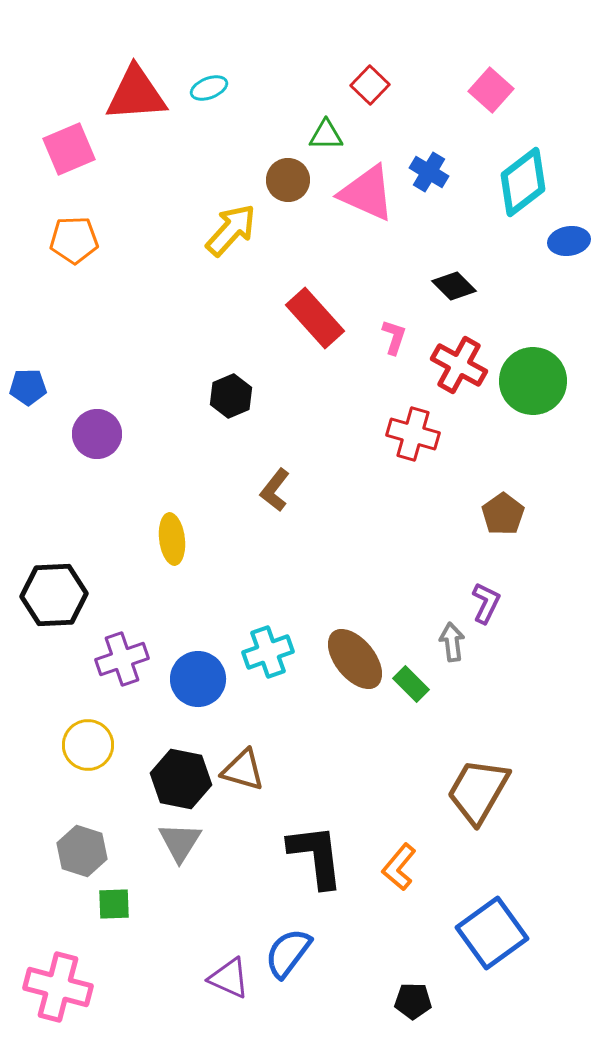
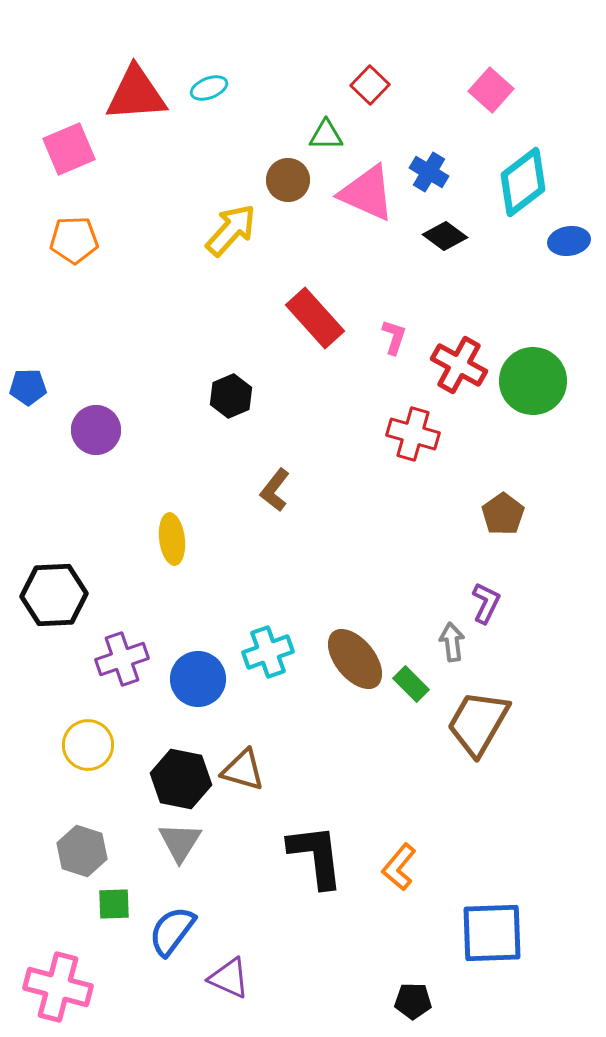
black diamond at (454, 286): moved 9 px left, 50 px up; rotated 9 degrees counterclockwise
purple circle at (97, 434): moved 1 px left, 4 px up
brown trapezoid at (478, 791): moved 68 px up
blue square at (492, 933): rotated 34 degrees clockwise
blue semicircle at (288, 953): moved 116 px left, 22 px up
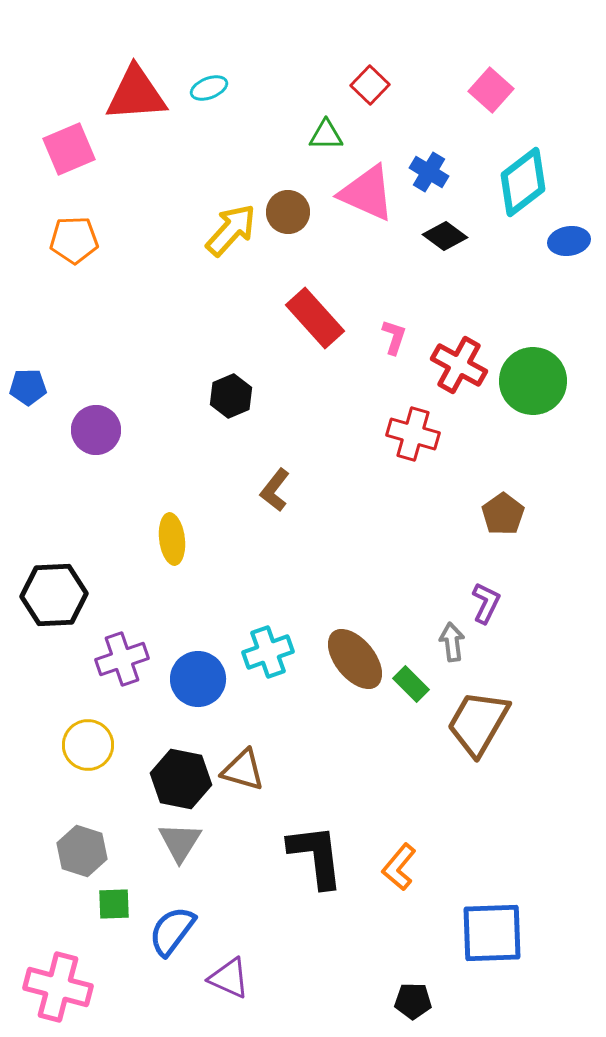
brown circle at (288, 180): moved 32 px down
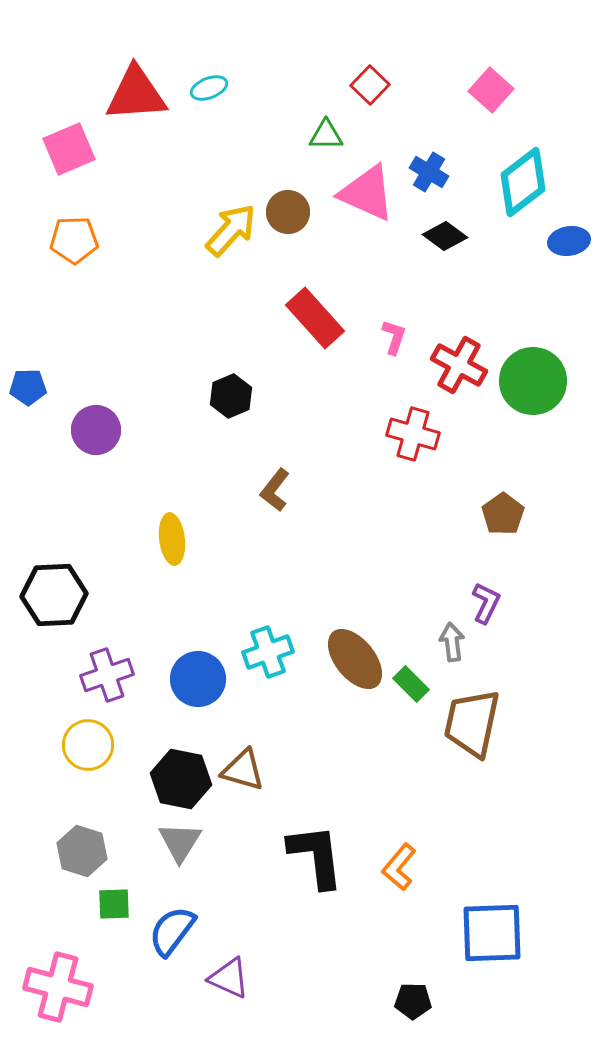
purple cross at (122, 659): moved 15 px left, 16 px down
brown trapezoid at (478, 723): moved 6 px left; rotated 18 degrees counterclockwise
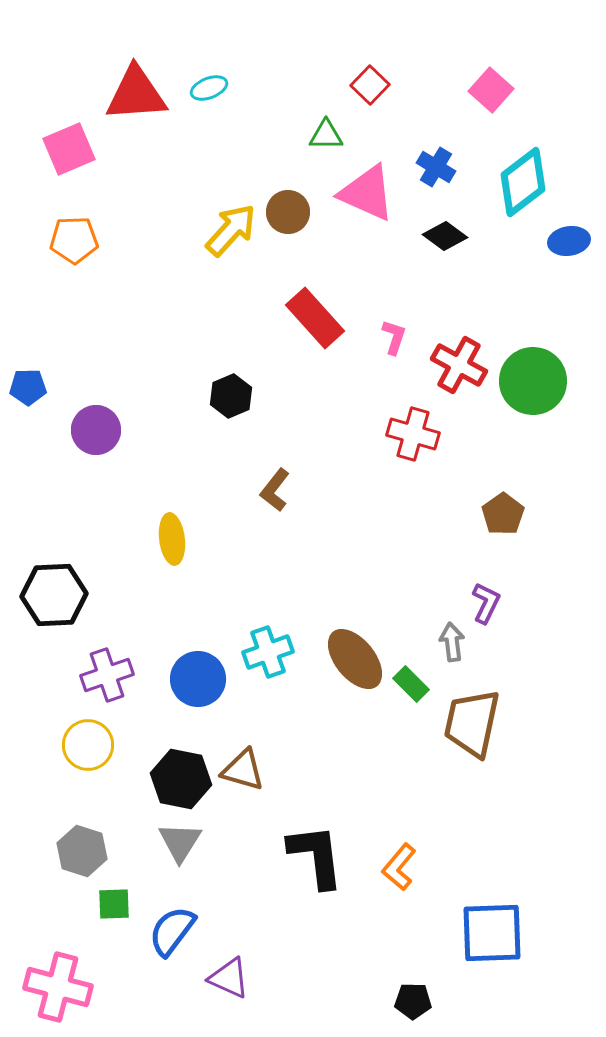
blue cross at (429, 172): moved 7 px right, 5 px up
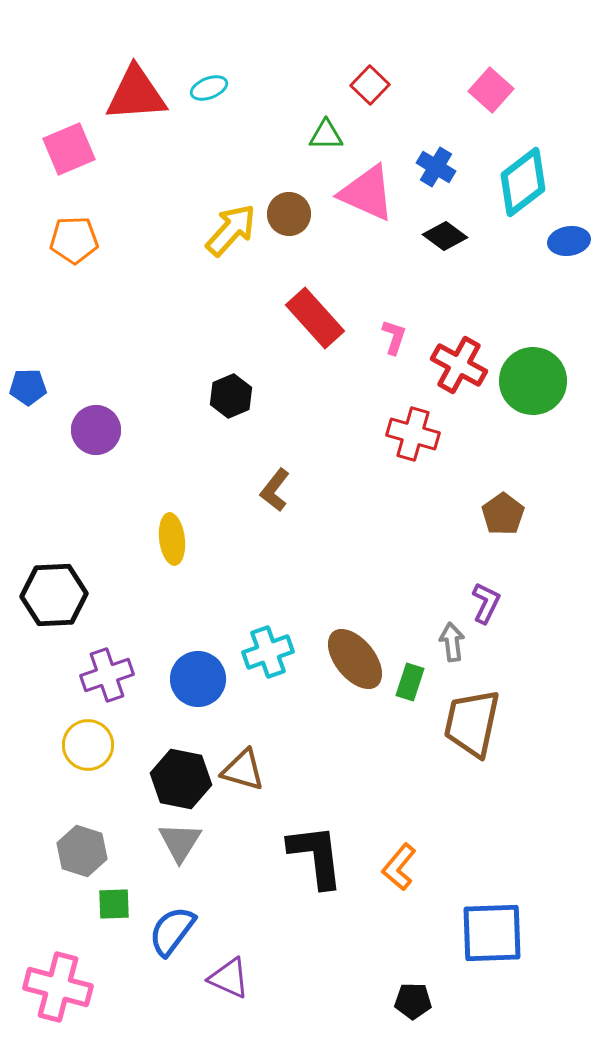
brown circle at (288, 212): moved 1 px right, 2 px down
green rectangle at (411, 684): moved 1 px left, 2 px up; rotated 63 degrees clockwise
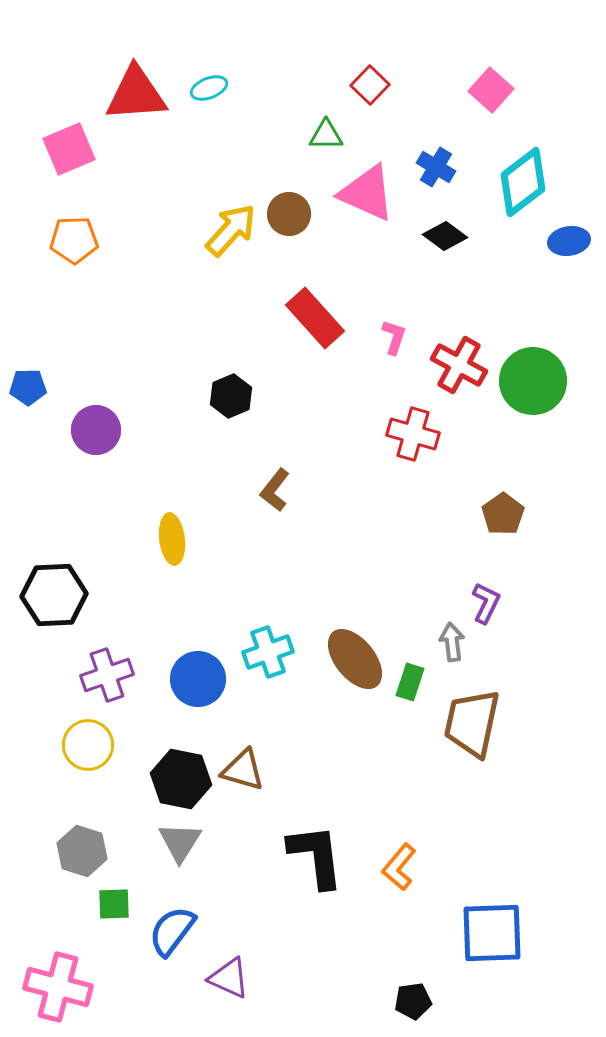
black pentagon at (413, 1001): rotated 9 degrees counterclockwise
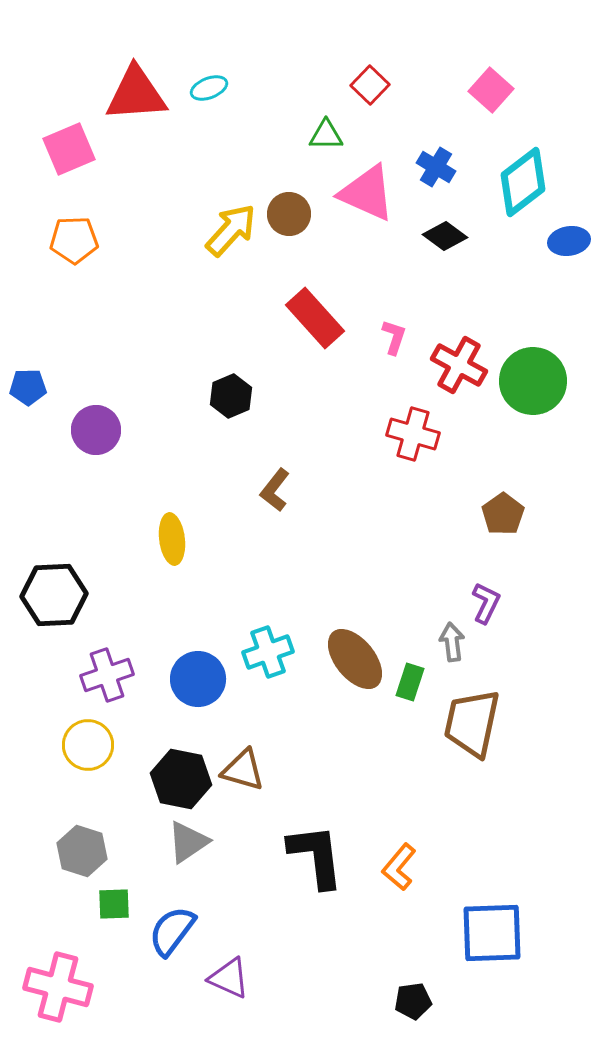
gray triangle at (180, 842): moved 8 px right; rotated 24 degrees clockwise
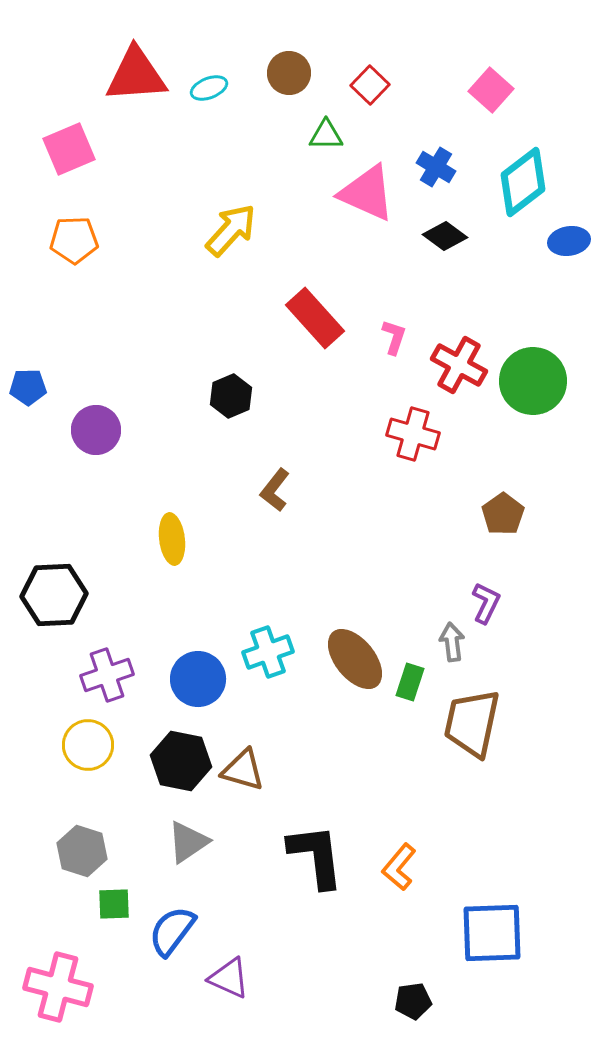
red triangle at (136, 94): moved 19 px up
brown circle at (289, 214): moved 141 px up
black hexagon at (181, 779): moved 18 px up
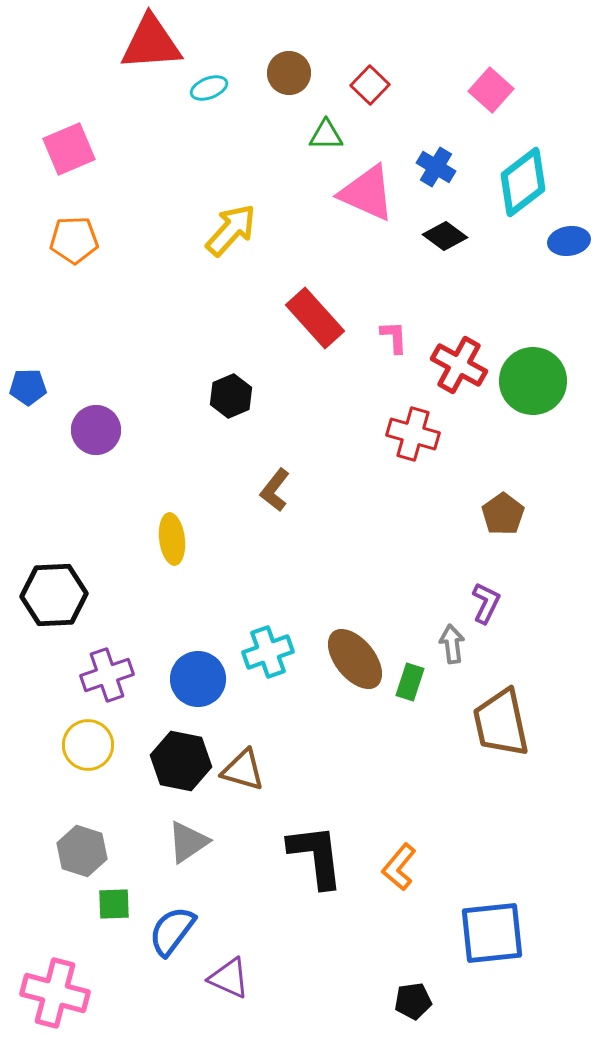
red triangle at (136, 75): moved 15 px right, 32 px up
pink L-shape at (394, 337): rotated 21 degrees counterclockwise
gray arrow at (452, 642): moved 2 px down
brown trapezoid at (472, 723): moved 29 px right; rotated 24 degrees counterclockwise
blue square at (492, 933): rotated 4 degrees counterclockwise
pink cross at (58, 987): moved 3 px left, 6 px down
